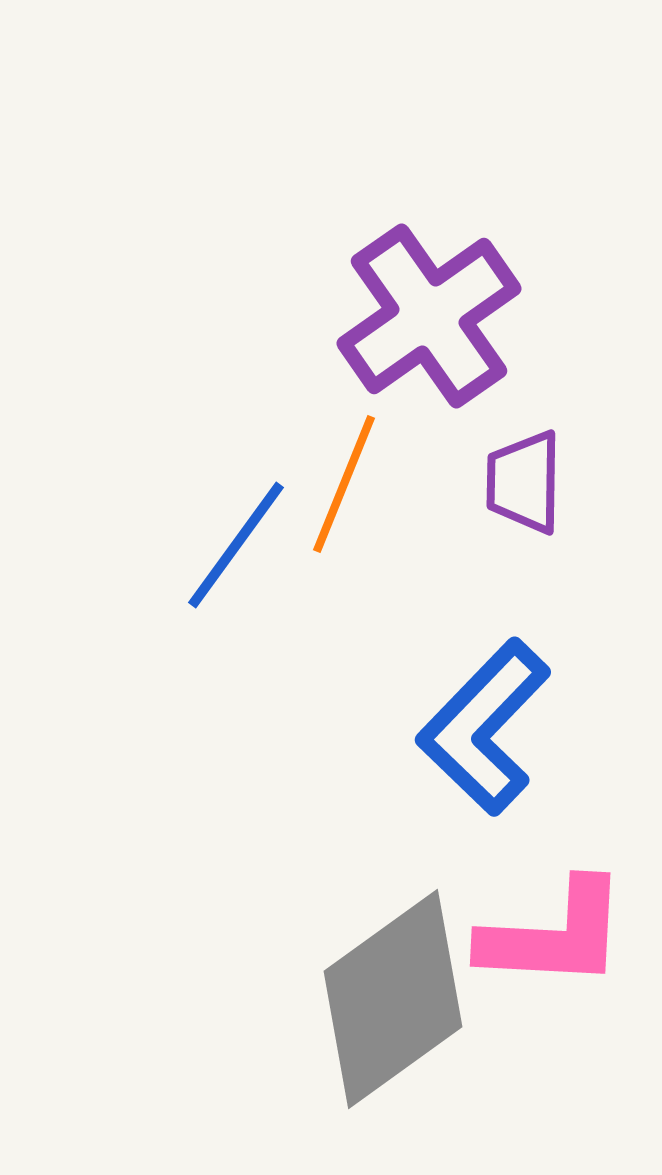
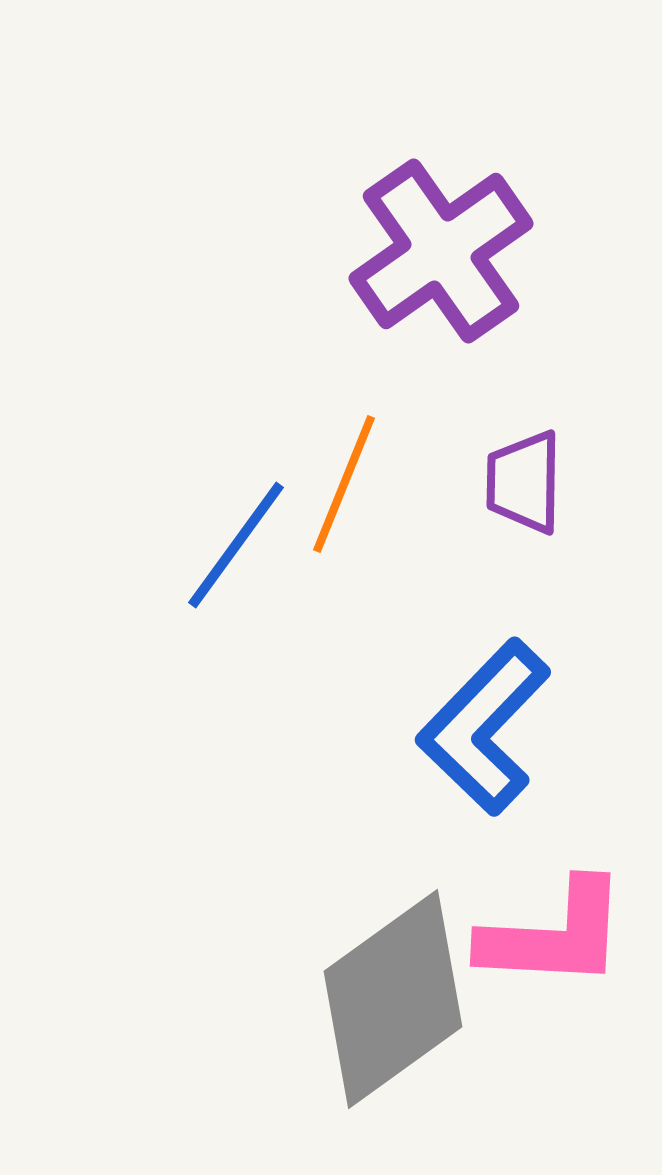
purple cross: moved 12 px right, 65 px up
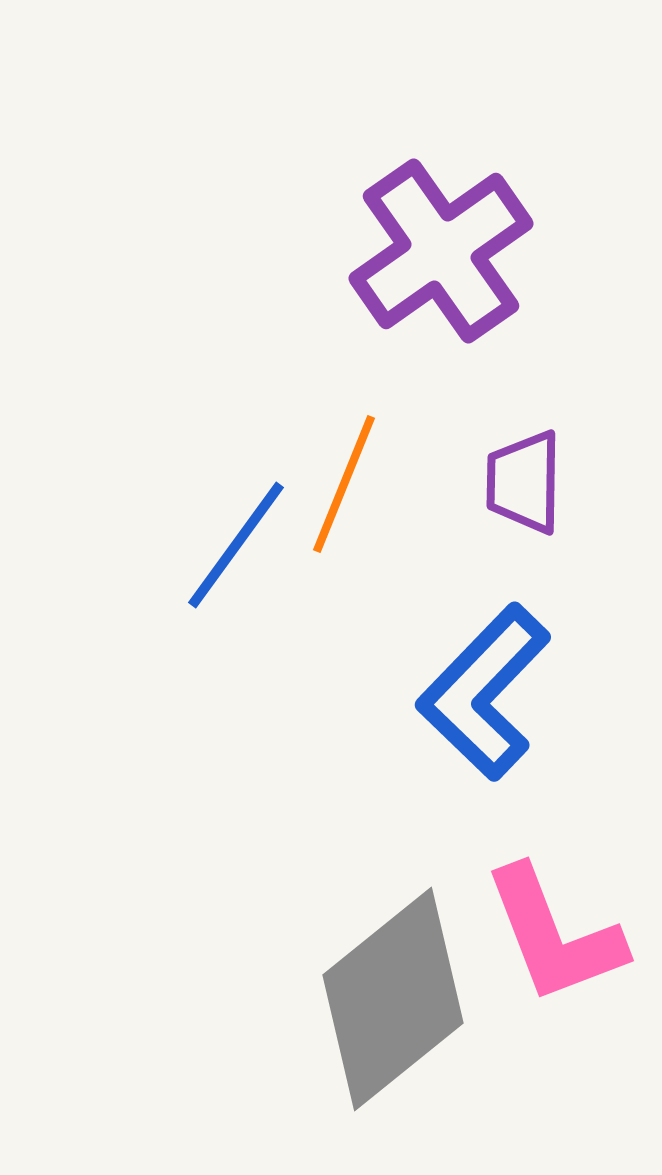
blue L-shape: moved 35 px up
pink L-shape: rotated 66 degrees clockwise
gray diamond: rotated 3 degrees counterclockwise
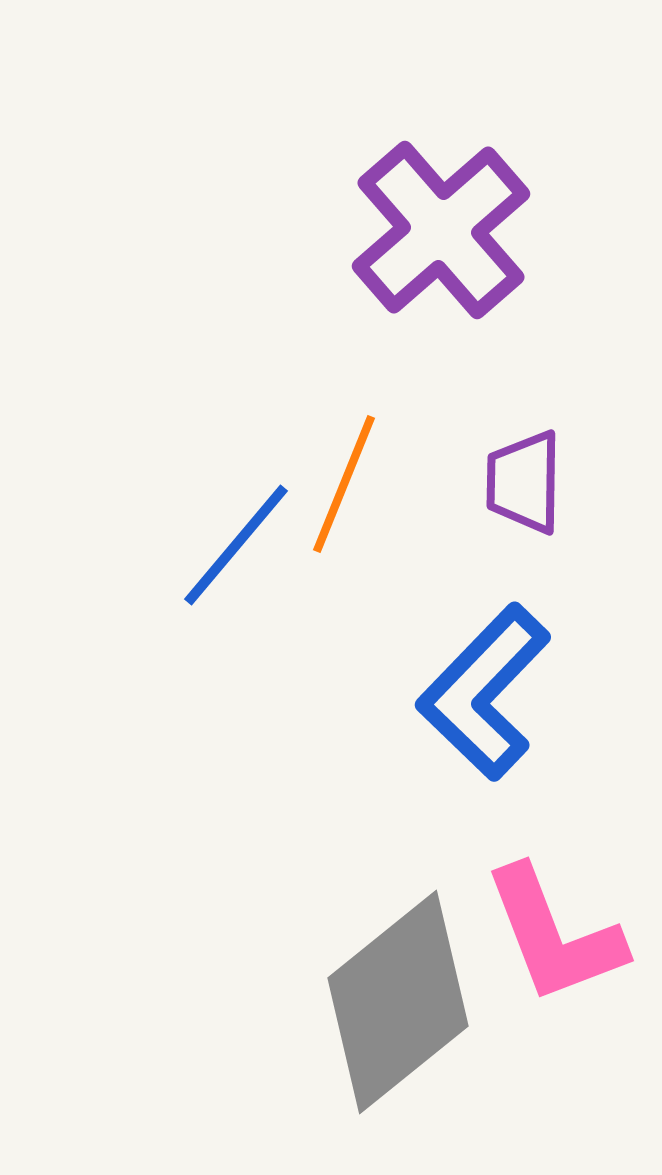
purple cross: moved 21 px up; rotated 6 degrees counterclockwise
blue line: rotated 4 degrees clockwise
gray diamond: moved 5 px right, 3 px down
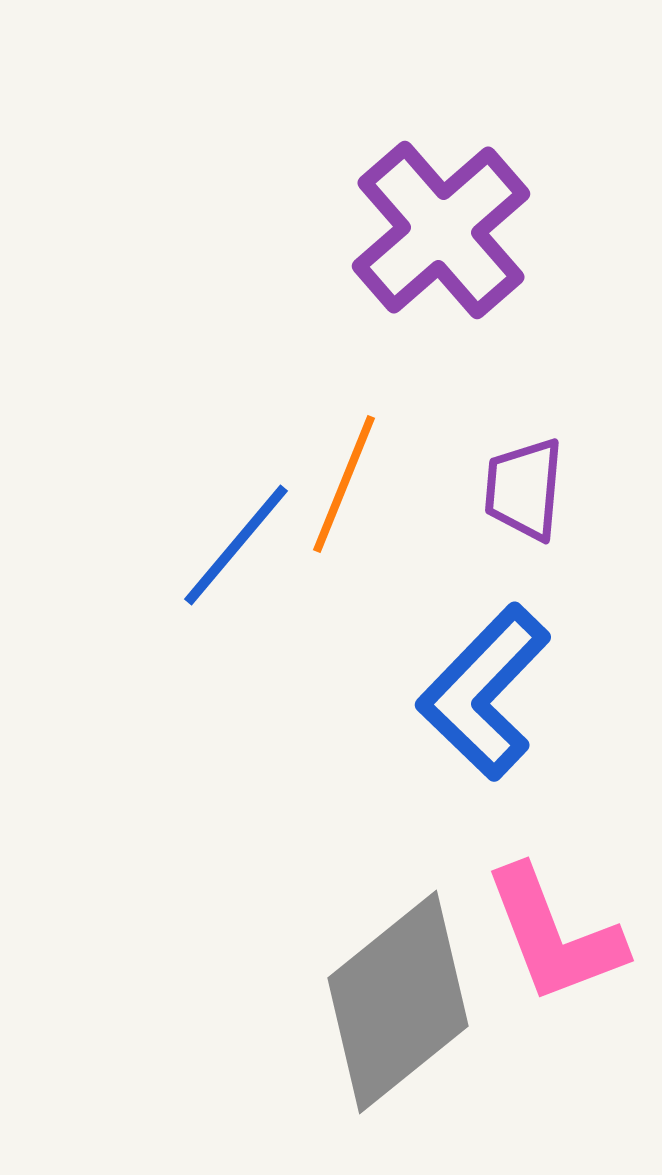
purple trapezoid: moved 7 px down; rotated 4 degrees clockwise
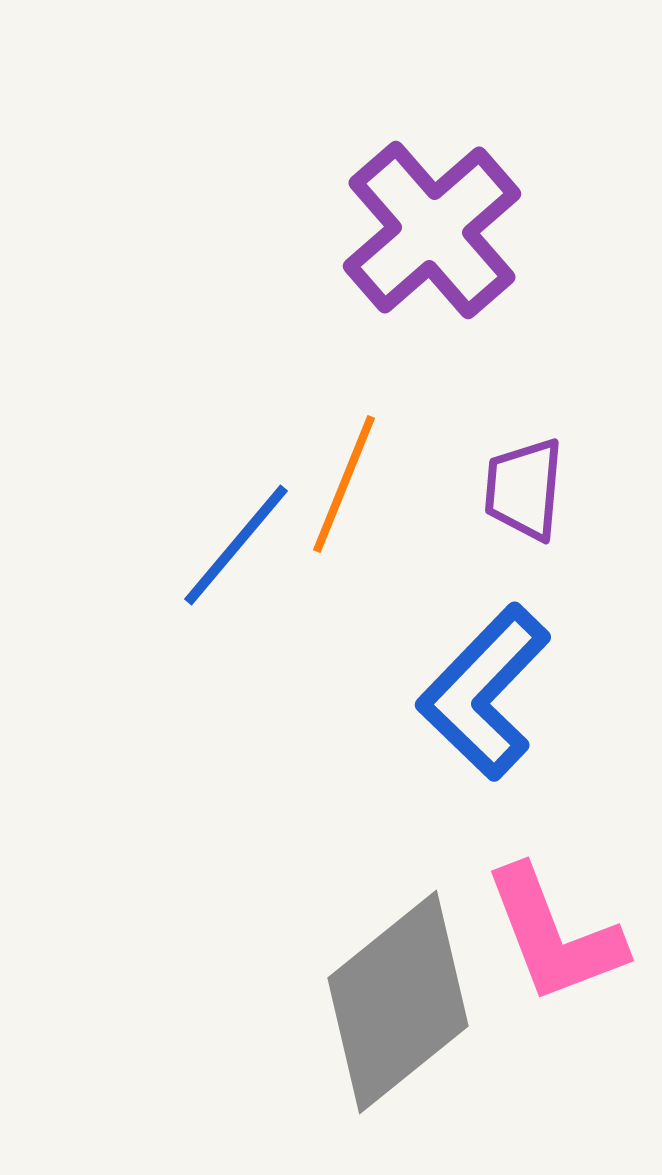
purple cross: moved 9 px left
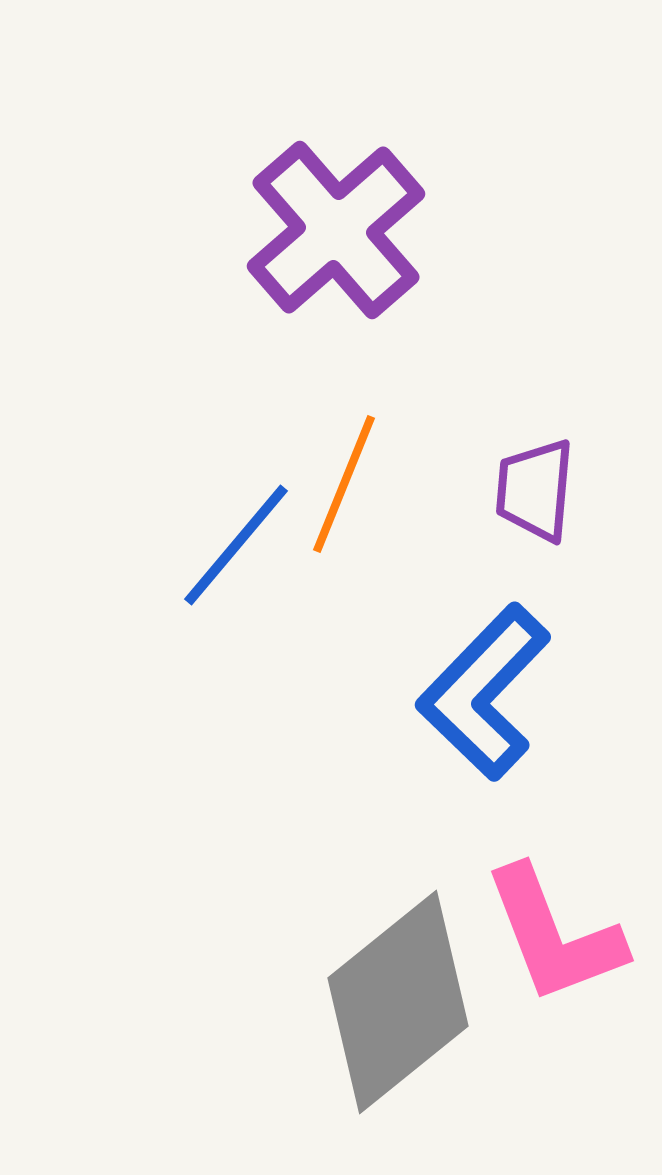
purple cross: moved 96 px left
purple trapezoid: moved 11 px right, 1 px down
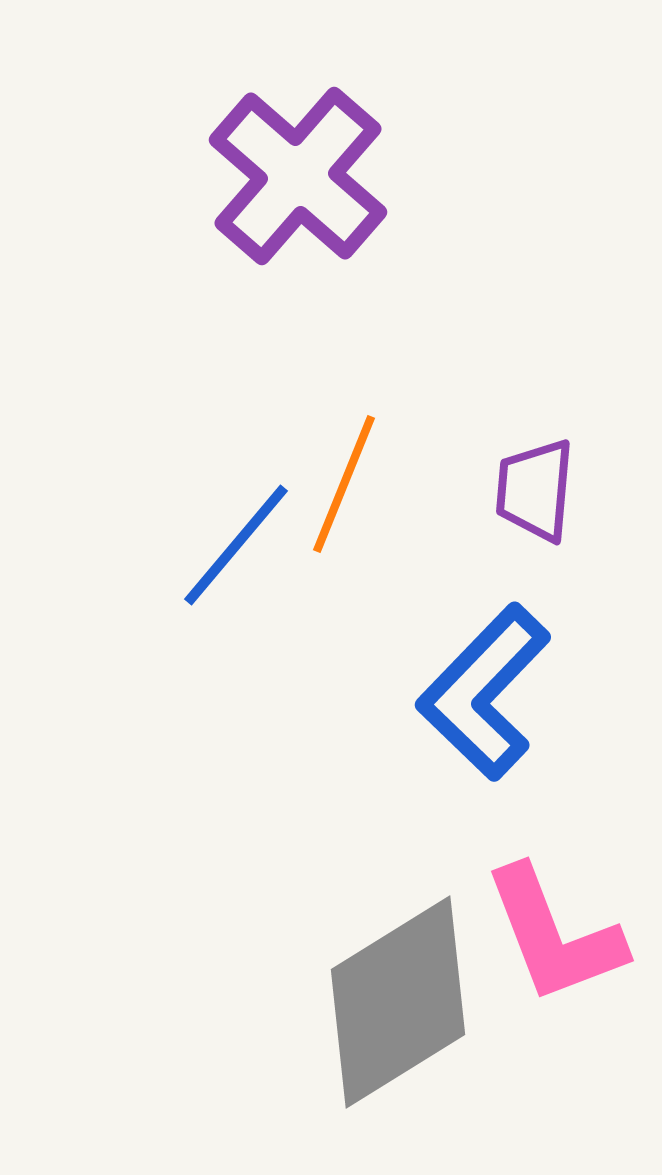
purple cross: moved 38 px left, 54 px up; rotated 8 degrees counterclockwise
gray diamond: rotated 7 degrees clockwise
